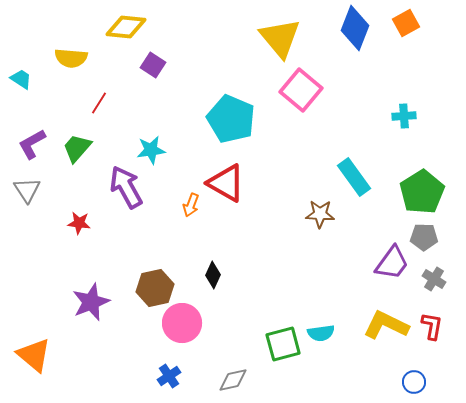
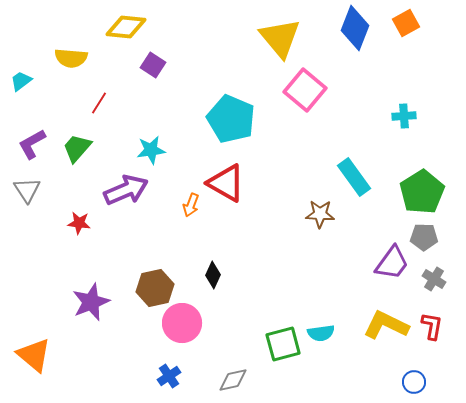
cyan trapezoid: moved 2 px down; rotated 70 degrees counterclockwise
pink square: moved 4 px right
purple arrow: moved 3 px down; rotated 96 degrees clockwise
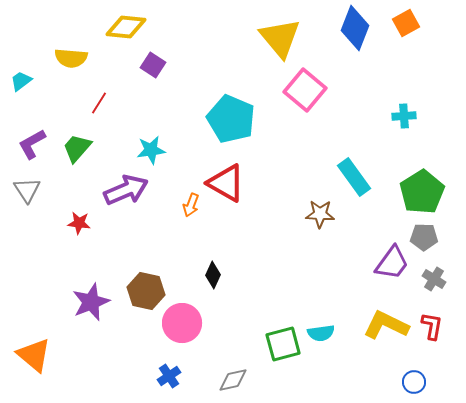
brown hexagon: moved 9 px left, 3 px down; rotated 24 degrees clockwise
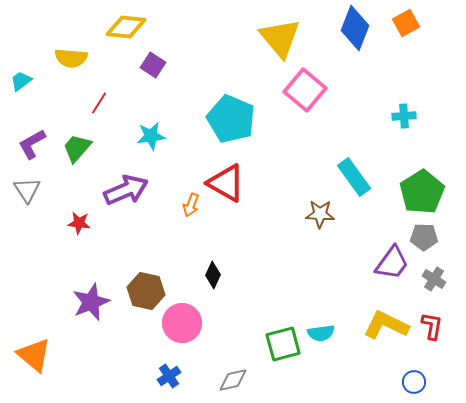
cyan star: moved 14 px up
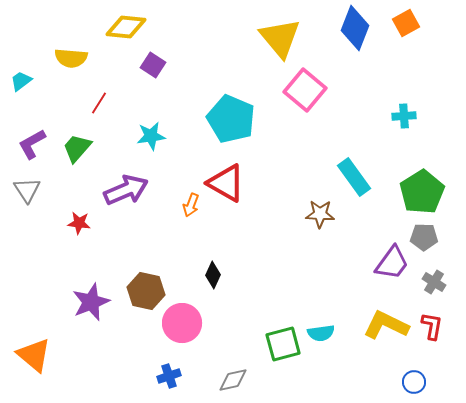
gray cross: moved 3 px down
blue cross: rotated 15 degrees clockwise
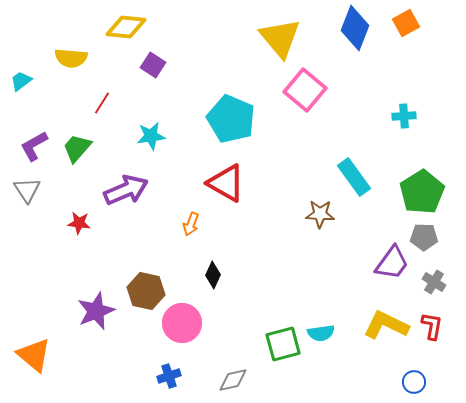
red line: moved 3 px right
purple L-shape: moved 2 px right, 2 px down
orange arrow: moved 19 px down
purple star: moved 5 px right, 9 px down
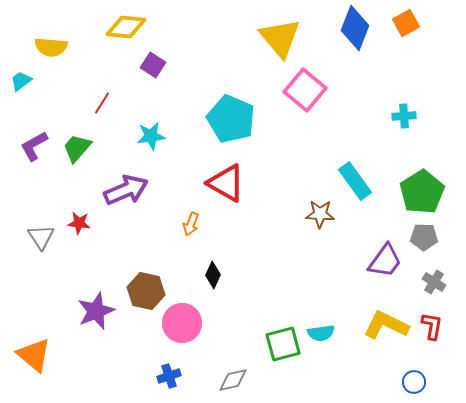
yellow semicircle: moved 20 px left, 11 px up
cyan rectangle: moved 1 px right, 4 px down
gray triangle: moved 14 px right, 47 px down
purple trapezoid: moved 7 px left, 2 px up
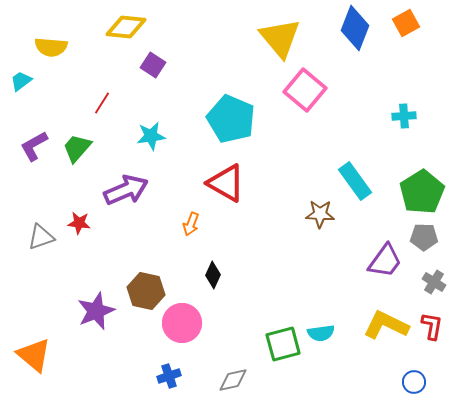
gray triangle: rotated 44 degrees clockwise
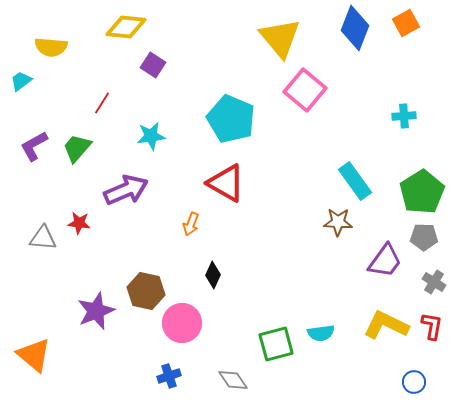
brown star: moved 18 px right, 8 px down
gray triangle: moved 2 px right, 1 px down; rotated 24 degrees clockwise
green square: moved 7 px left
gray diamond: rotated 68 degrees clockwise
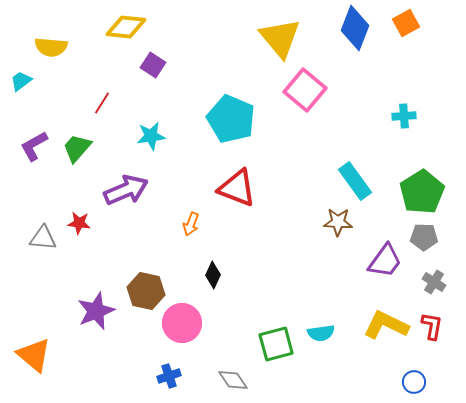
red triangle: moved 11 px right, 5 px down; rotated 9 degrees counterclockwise
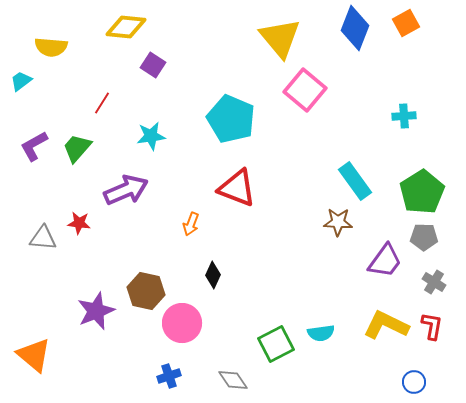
green square: rotated 12 degrees counterclockwise
